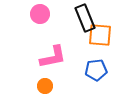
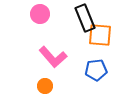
pink L-shape: rotated 60 degrees clockwise
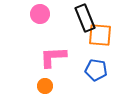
pink L-shape: rotated 128 degrees clockwise
blue pentagon: rotated 15 degrees clockwise
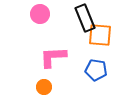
orange circle: moved 1 px left, 1 px down
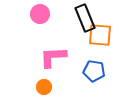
blue pentagon: moved 2 px left, 1 px down
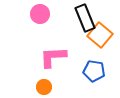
orange square: rotated 35 degrees clockwise
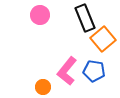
pink circle: moved 1 px down
orange square: moved 3 px right, 4 px down; rotated 10 degrees clockwise
pink L-shape: moved 14 px right, 14 px down; rotated 48 degrees counterclockwise
orange circle: moved 1 px left
